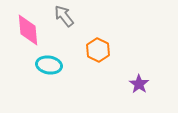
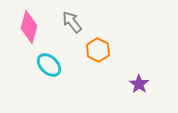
gray arrow: moved 8 px right, 6 px down
pink diamond: moved 1 px right, 3 px up; rotated 20 degrees clockwise
cyan ellipse: rotated 35 degrees clockwise
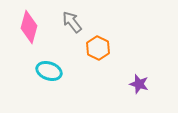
orange hexagon: moved 2 px up
cyan ellipse: moved 6 px down; rotated 25 degrees counterclockwise
purple star: rotated 18 degrees counterclockwise
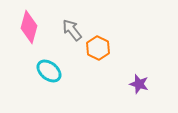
gray arrow: moved 8 px down
cyan ellipse: rotated 20 degrees clockwise
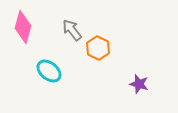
pink diamond: moved 6 px left
